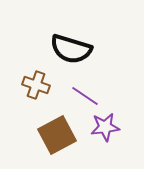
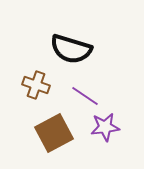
brown square: moved 3 px left, 2 px up
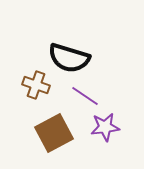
black semicircle: moved 2 px left, 9 px down
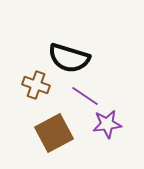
purple star: moved 2 px right, 3 px up
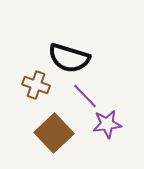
purple line: rotated 12 degrees clockwise
brown square: rotated 15 degrees counterclockwise
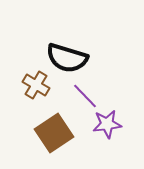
black semicircle: moved 2 px left
brown cross: rotated 12 degrees clockwise
brown square: rotated 9 degrees clockwise
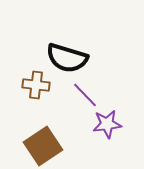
brown cross: rotated 24 degrees counterclockwise
purple line: moved 1 px up
brown square: moved 11 px left, 13 px down
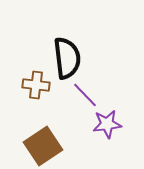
black semicircle: rotated 114 degrees counterclockwise
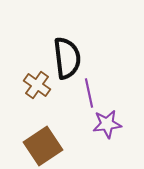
brown cross: moved 1 px right; rotated 28 degrees clockwise
purple line: moved 4 px right, 2 px up; rotated 32 degrees clockwise
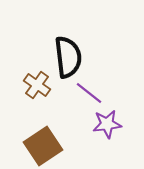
black semicircle: moved 1 px right, 1 px up
purple line: rotated 40 degrees counterclockwise
